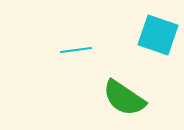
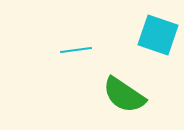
green semicircle: moved 3 px up
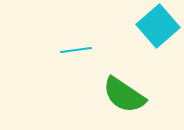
cyan square: moved 9 px up; rotated 30 degrees clockwise
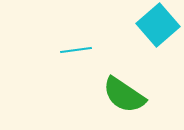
cyan square: moved 1 px up
